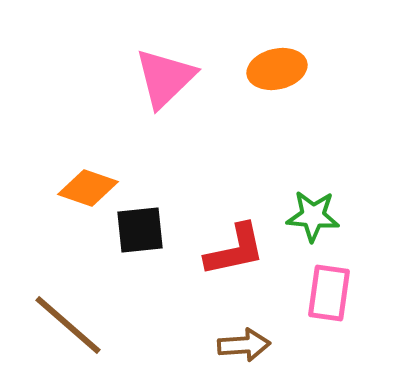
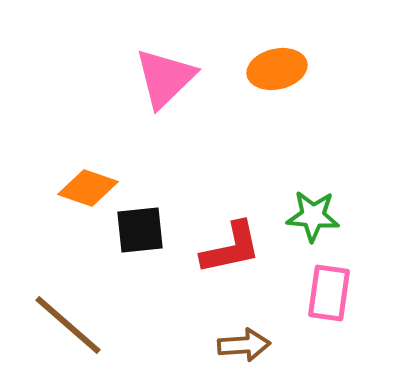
red L-shape: moved 4 px left, 2 px up
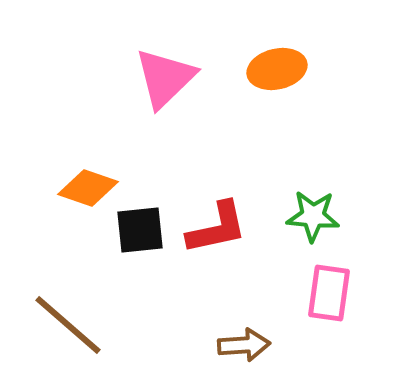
red L-shape: moved 14 px left, 20 px up
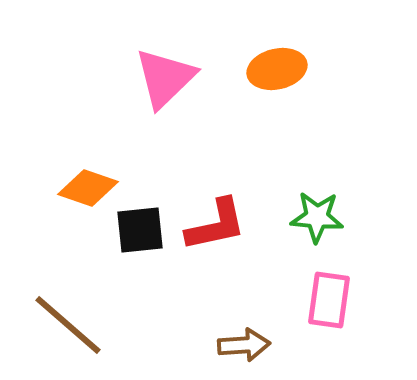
green star: moved 4 px right, 1 px down
red L-shape: moved 1 px left, 3 px up
pink rectangle: moved 7 px down
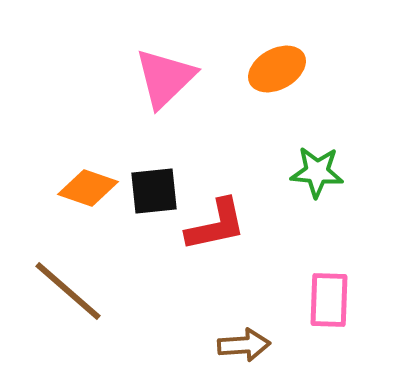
orange ellipse: rotated 16 degrees counterclockwise
green star: moved 45 px up
black square: moved 14 px right, 39 px up
pink rectangle: rotated 6 degrees counterclockwise
brown line: moved 34 px up
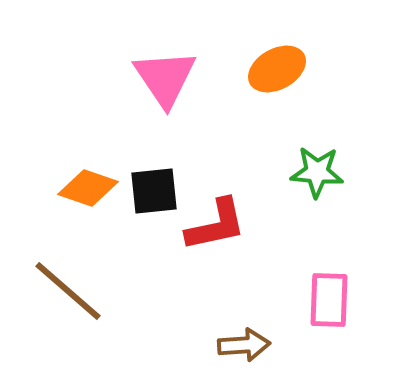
pink triangle: rotated 20 degrees counterclockwise
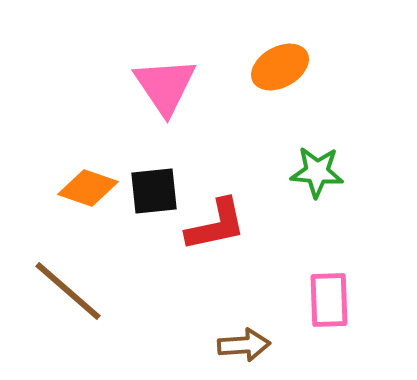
orange ellipse: moved 3 px right, 2 px up
pink triangle: moved 8 px down
pink rectangle: rotated 4 degrees counterclockwise
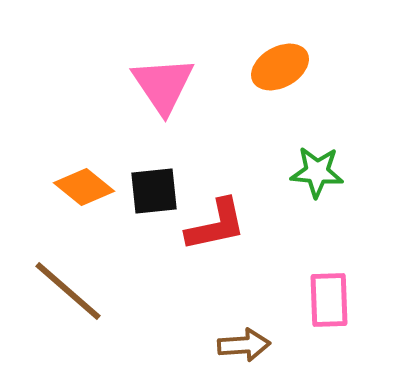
pink triangle: moved 2 px left, 1 px up
orange diamond: moved 4 px left, 1 px up; rotated 20 degrees clockwise
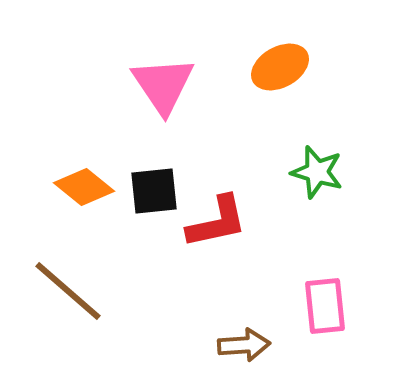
green star: rotated 12 degrees clockwise
red L-shape: moved 1 px right, 3 px up
pink rectangle: moved 4 px left, 6 px down; rotated 4 degrees counterclockwise
